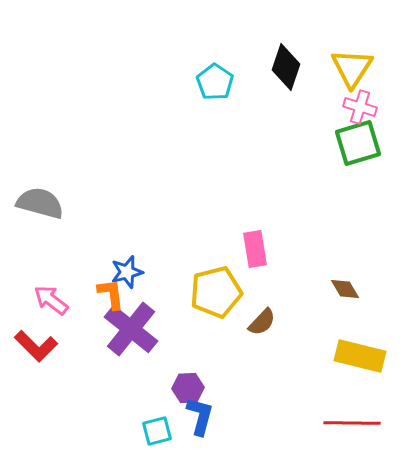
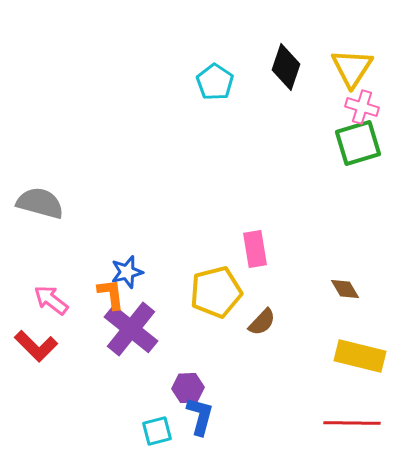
pink cross: moved 2 px right
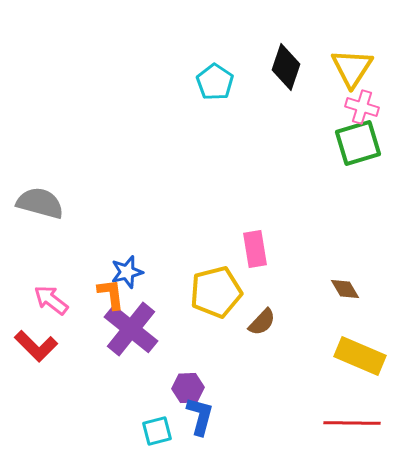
yellow rectangle: rotated 9 degrees clockwise
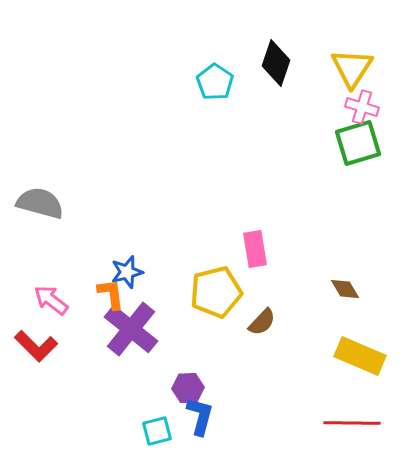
black diamond: moved 10 px left, 4 px up
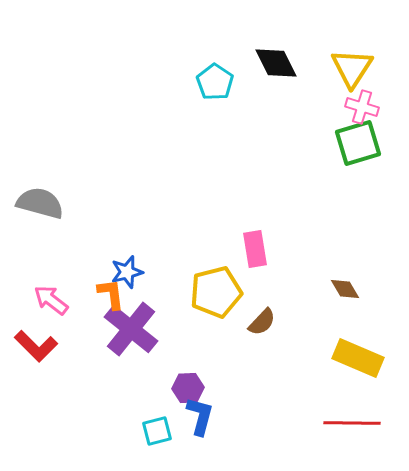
black diamond: rotated 45 degrees counterclockwise
yellow rectangle: moved 2 px left, 2 px down
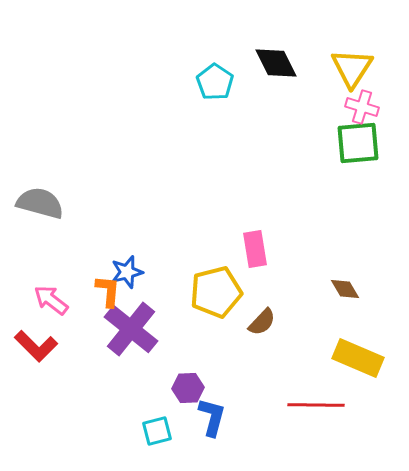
green square: rotated 12 degrees clockwise
orange L-shape: moved 3 px left, 3 px up; rotated 12 degrees clockwise
blue L-shape: moved 12 px right, 1 px down
red line: moved 36 px left, 18 px up
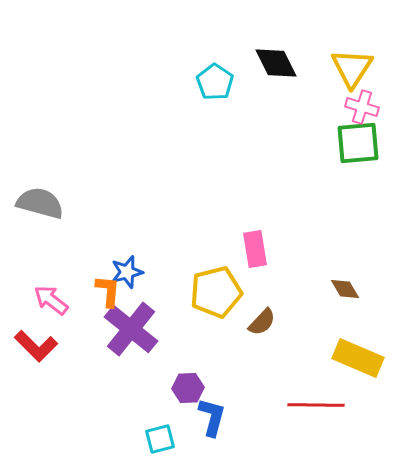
cyan square: moved 3 px right, 8 px down
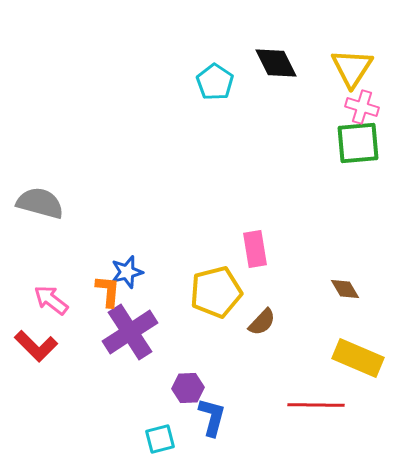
purple cross: moved 1 px left, 3 px down; rotated 18 degrees clockwise
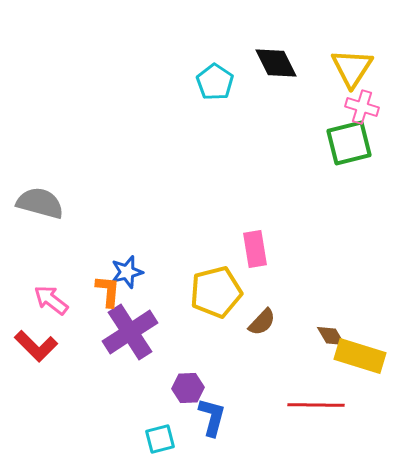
green square: moved 9 px left; rotated 9 degrees counterclockwise
brown diamond: moved 14 px left, 47 px down
yellow rectangle: moved 2 px right, 2 px up; rotated 6 degrees counterclockwise
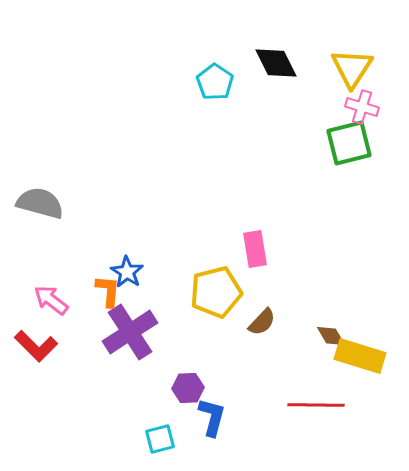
blue star: rotated 24 degrees counterclockwise
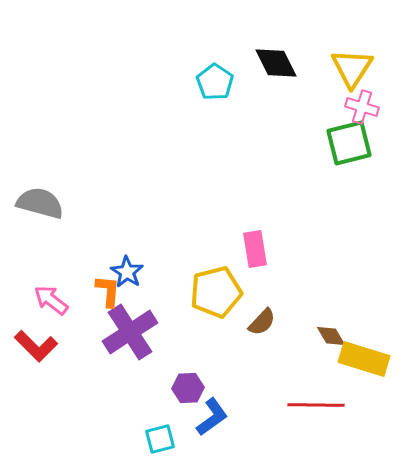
yellow rectangle: moved 4 px right, 3 px down
blue L-shape: rotated 39 degrees clockwise
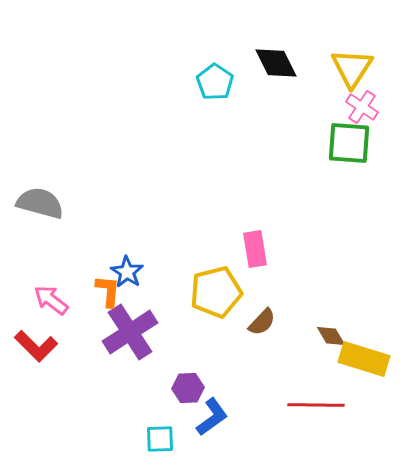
pink cross: rotated 16 degrees clockwise
green square: rotated 18 degrees clockwise
cyan square: rotated 12 degrees clockwise
